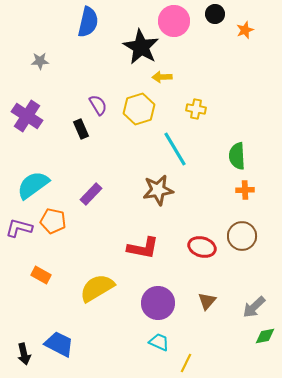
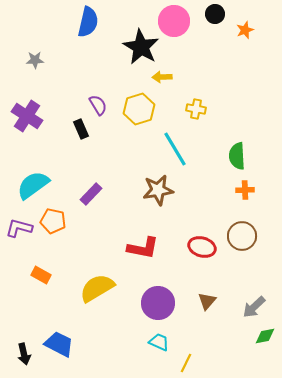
gray star: moved 5 px left, 1 px up
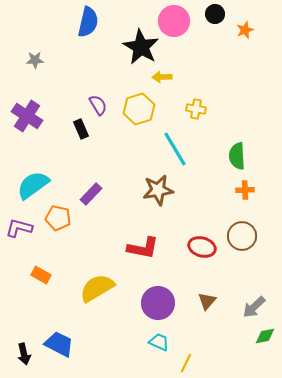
orange pentagon: moved 5 px right, 3 px up
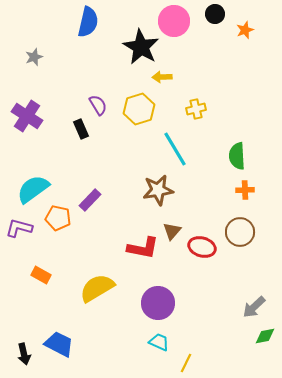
gray star: moved 1 px left, 3 px up; rotated 18 degrees counterclockwise
yellow cross: rotated 24 degrees counterclockwise
cyan semicircle: moved 4 px down
purple rectangle: moved 1 px left, 6 px down
brown circle: moved 2 px left, 4 px up
brown triangle: moved 35 px left, 70 px up
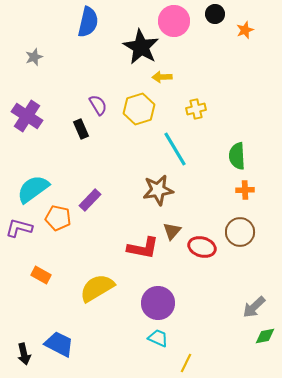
cyan trapezoid: moved 1 px left, 4 px up
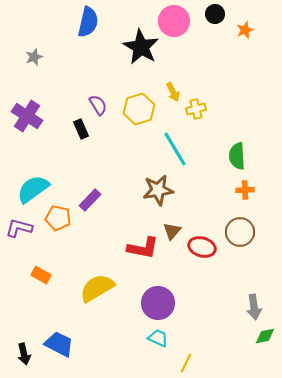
yellow arrow: moved 11 px right, 15 px down; rotated 114 degrees counterclockwise
gray arrow: rotated 55 degrees counterclockwise
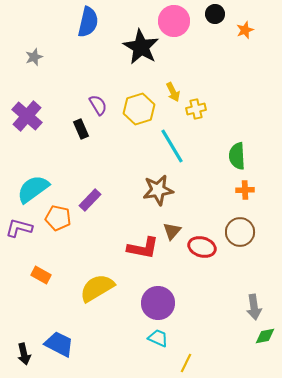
purple cross: rotated 8 degrees clockwise
cyan line: moved 3 px left, 3 px up
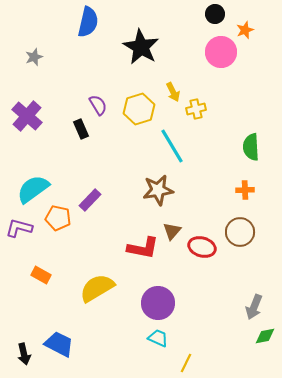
pink circle: moved 47 px right, 31 px down
green semicircle: moved 14 px right, 9 px up
gray arrow: rotated 30 degrees clockwise
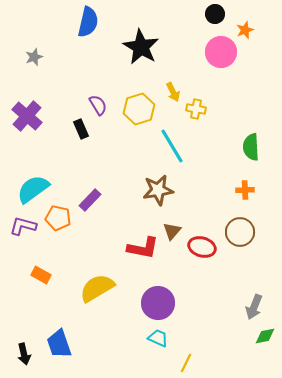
yellow cross: rotated 24 degrees clockwise
purple L-shape: moved 4 px right, 2 px up
blue trapezoid: rotated 136 degrees counterclockwise
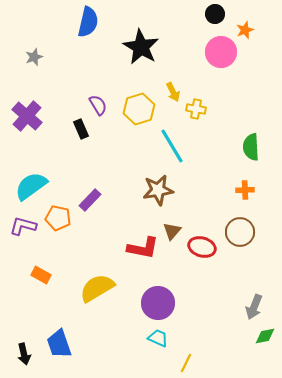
cyan semicircle: moved 2 px left, 3 px up
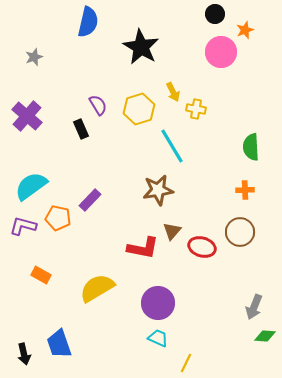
green diamond: rotated 15 degrees clockwise
